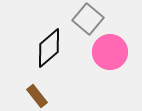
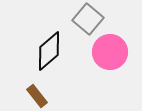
black diamond: moved 3 px down
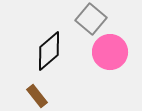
gray square: moved 3 px right
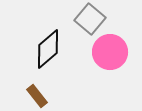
gray square: moved 1 px left
black diamond: moved 1 px left, 2 px up
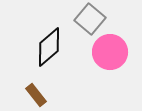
black diamond: moved 1 px right, 2 px up
brown rectangle: moved 1 px left, 1 px up
